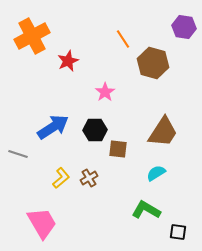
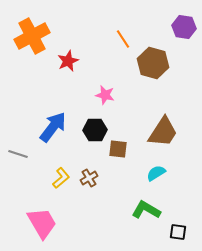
pink star: moved 3 px down; rotated 24 degrees counterclockwise
blue arrow: rotated 20 degrees counterclockwise
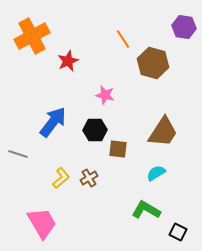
blue arrow: moved 5 px up
black square: rotated 18 degrees clockwise
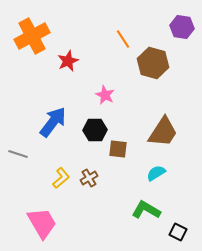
purple hexagon: moved 2 px left
pink star: rotated 12 degrees clockwise
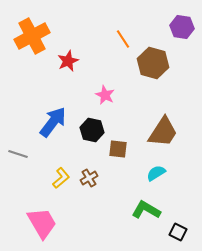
black hexagon: moved 3 px left; rotated 15 degrees clockwise
